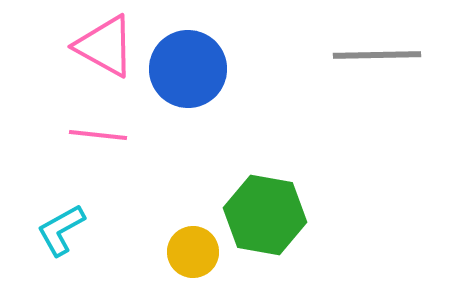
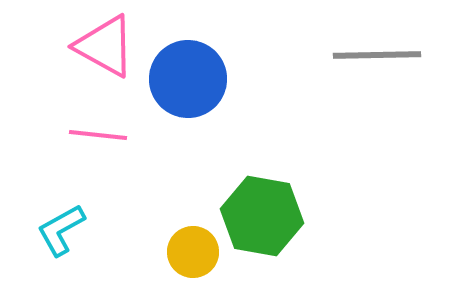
blue circle: moved 10 px down
green hexagon: moved 3 px left, 1 px down
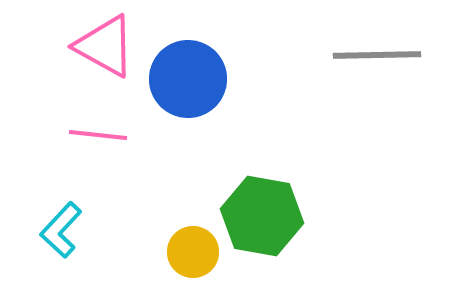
cyan L-shape: rotated 18 degrees counterclockwise
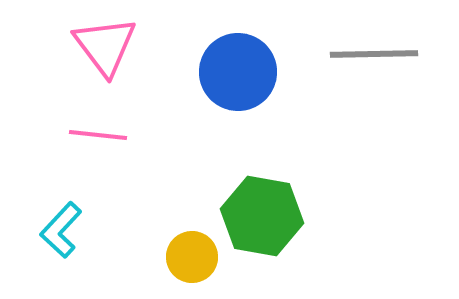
pink triangle: rotated 24 degrees clockwise
gray line: moved 3 px left, 1 px up
blue circle: moved 50 px right, 7 px up
yellow circle: moved 1 px left, 5 px down
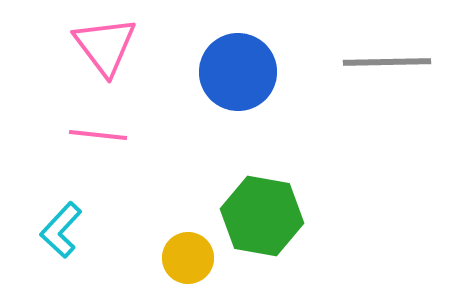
gray line: moved 13 px right, 8 px down
yellow circle: moved 4 px left, 1 px down
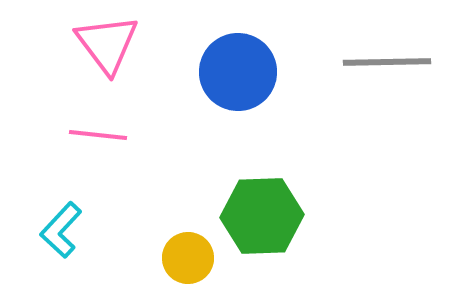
pink triangle: moved 2 px right, 2 px up
green hexagon: rotated 12 degrees counterclockwise
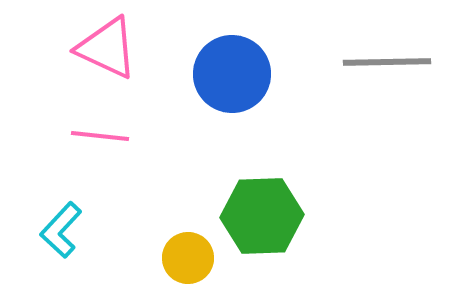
pink triangle: moved 4 px down; rotated 28 degrees counterclockwise
blue circle: moved 6 px left, 2 px down
pink line: moved 2 px right, 1 px down
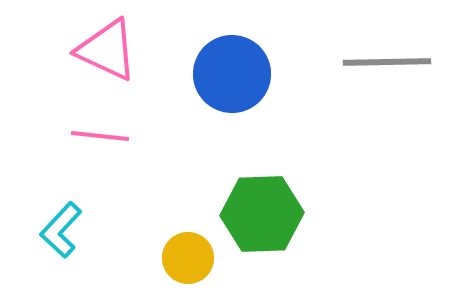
pink triangle: moved 2 px down
green hexagon: moved 2 px up
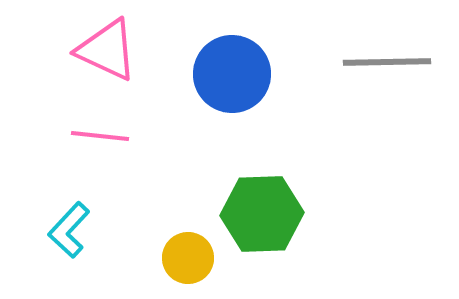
cyan L-shape: moved 8 px right
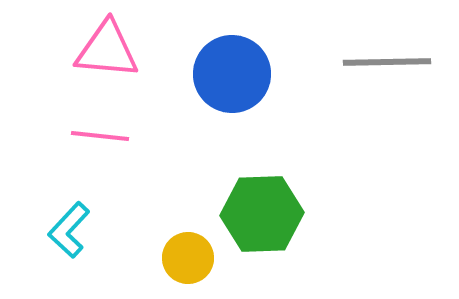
pink triangle: rotated 20 degrees counterclockwise
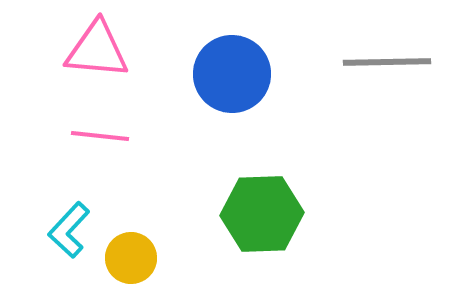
pink triangle: moved 10 px left
yellow circle: moved 57 px left
